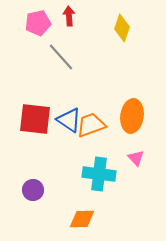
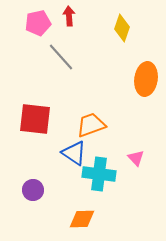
orange ellipse: moved 14 px right, 37 px up
blue triangle: moved 5 px right, 33 px down
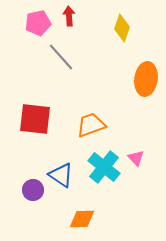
blue triangle: moved 13 px left, 22 px down
cyan cross: moved 5 px right, 7 px up; rotated 32 degrees clockwise
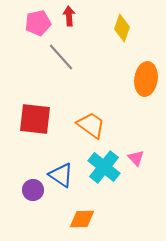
orange trapezoid: rotated 56 degrees clockwise
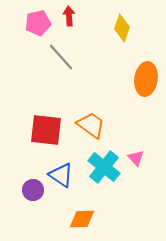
red square: moved 11 px right, 11 px down
